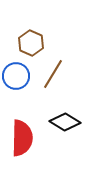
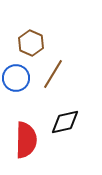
blue circle: moved 2 px down
black diamond: rotated 44 degrees counterclockwise
red semicircle: moved 4 px right, 2 px down
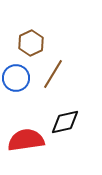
brown hexagon: rotated 10 degrees clockwise
red semicircle: rotated 99 degrees counterclockwise
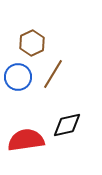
brown hexagon: moved 1 px right
blue circle: moved 2 px right, 1 px up
black diamond: moved 2 px right, 3 px down
